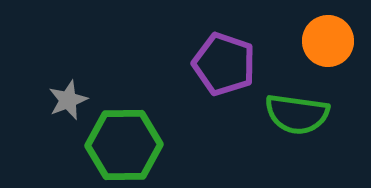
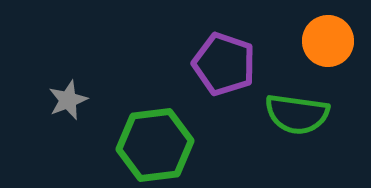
green hexagon: moved 31 px right; rotated 6 degrees counterclockwise
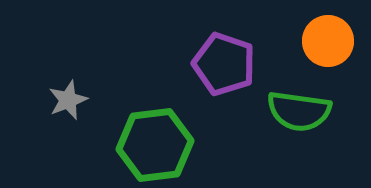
green semicircle: moved 2 px right, 3 px up
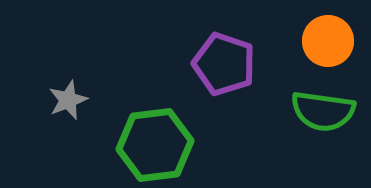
green semicircle: moved 24 px right
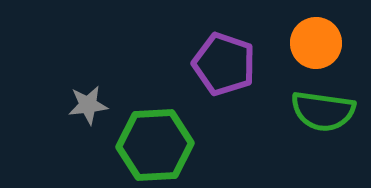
orange circle: moved 12 px left, 2 px down
gray star: moved 20 px right, 5 px down; rotated 15 degrees clockwise
green hexagon: rotated 4 degrees clockwise
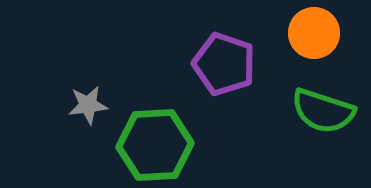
orange circle: moved 2 px left, 10 px up
green semicircle: rotated 10 degrees clockwise
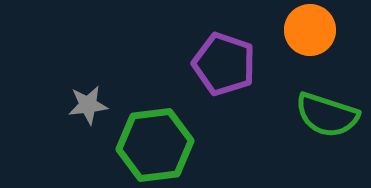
orange circle: moved 4 px left, 3 px up
green semicircle: moved 4 px right, 4 px down
green hexagon: rotated 4 degrees counterclockwise
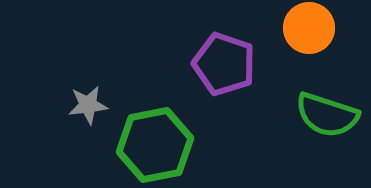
orange circle: moved 1 px left, 2 px up
green hexagon: rotated 4 degrees counterclockwise
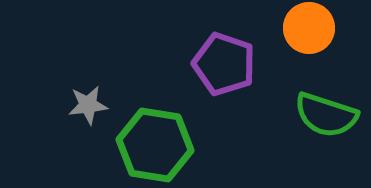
green semicircle: moved 1 px left
green hexagon: rotated 20 degrees clockwise
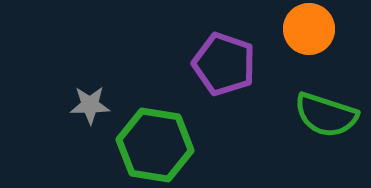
orange circle: moved 1 px down
gray star: moved 2 px right; rotated 6 degrees clockwise
